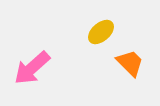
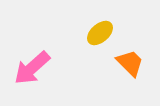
yellow ellipse: moved 1 px left, 1 px down
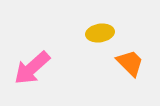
yellow ellipse: rotated 32 degrees clockwise
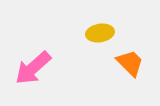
pink arrow: moved 1 px right
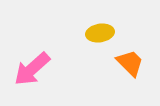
pink arrow: moved 1 px left, 1 px down
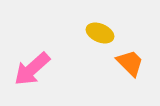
yellow ellipse: rotated 32 degrees clockwise
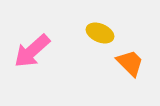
pink arrow: moved 18 px up
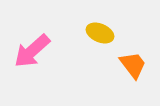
orange trapezoid: moved 3 px right, 2 px down; rotated 8 degrees clockwise
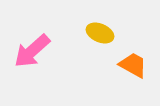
orange trapezoid: rotated 24 degrees counterclockwise
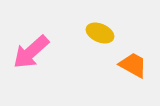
pink arrow: moved 1 px left, 1 px down
